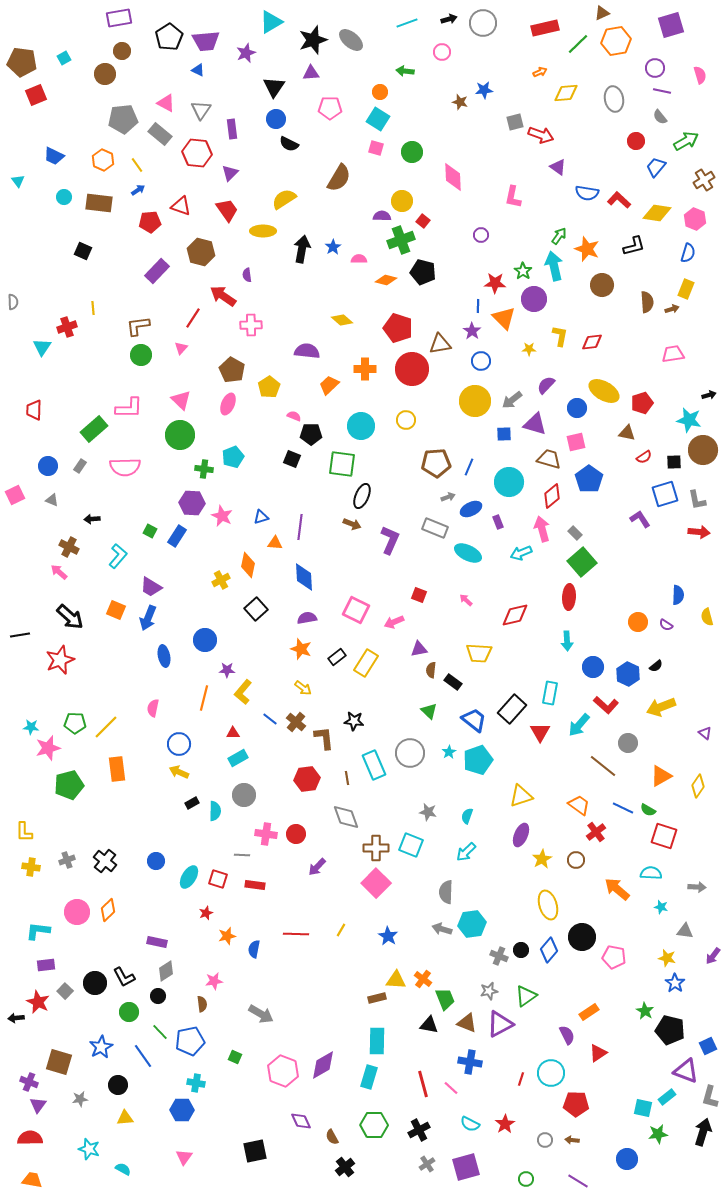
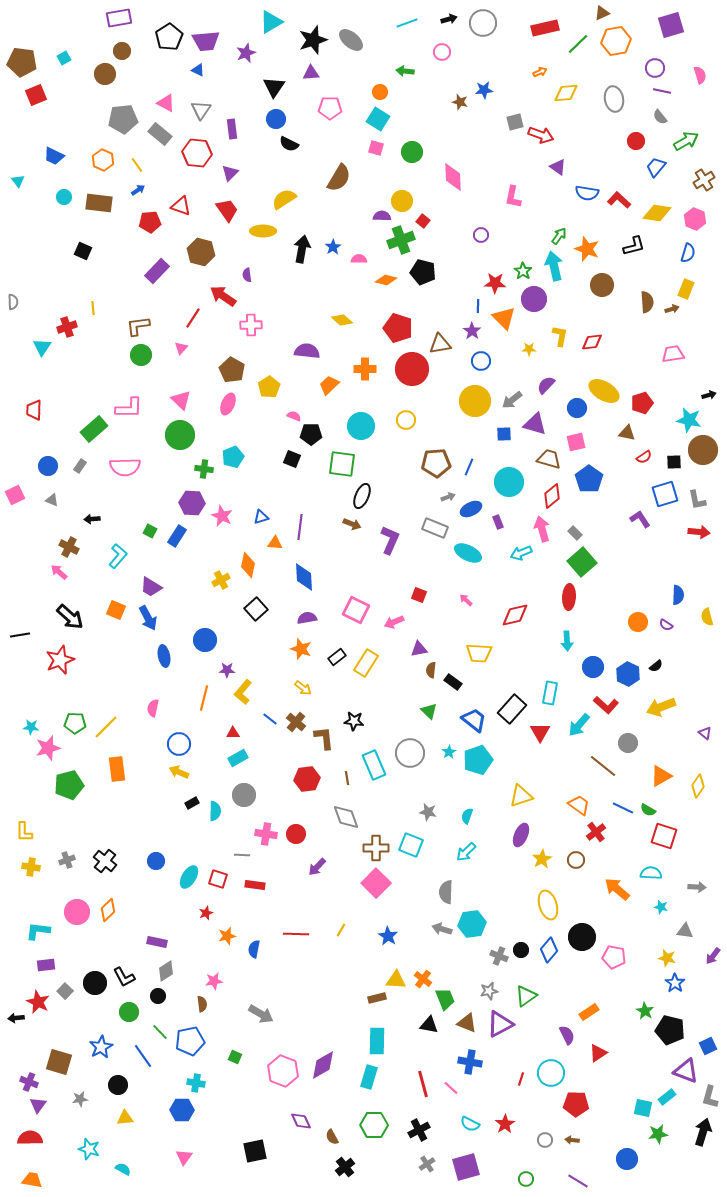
blue arrow at (148, 618): rotated 50 degrees counterclockwise
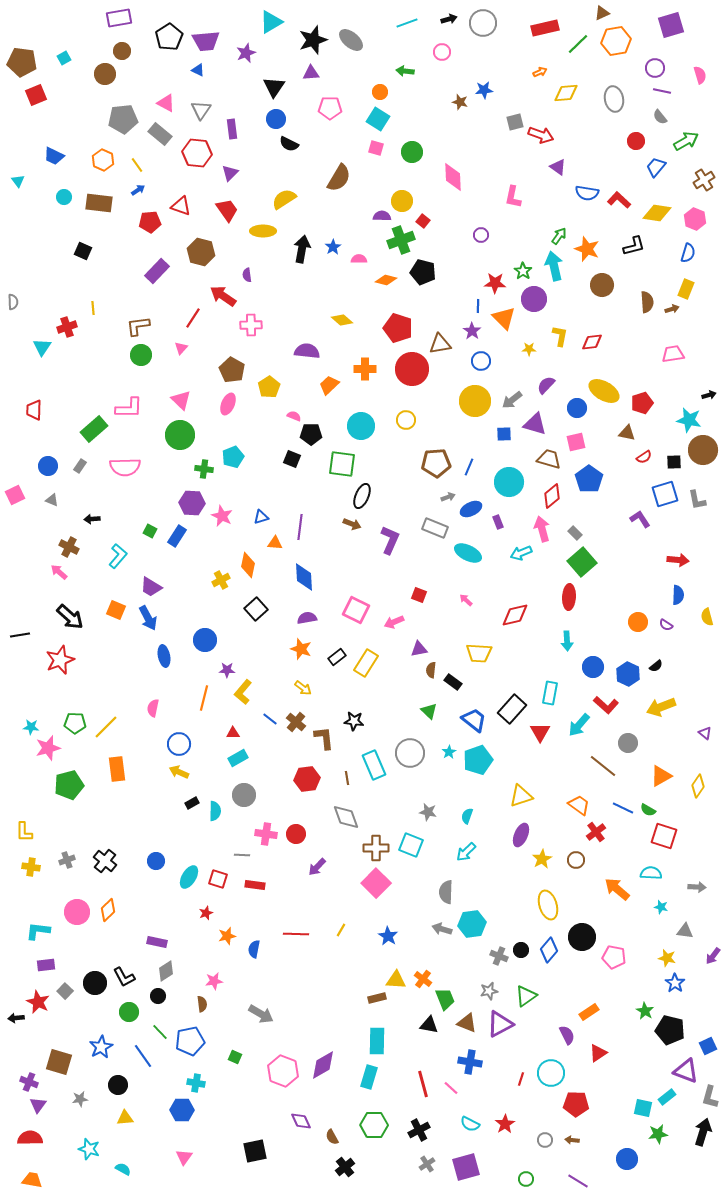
red arrow at (699, 532): moved 21 px left, 28 px down
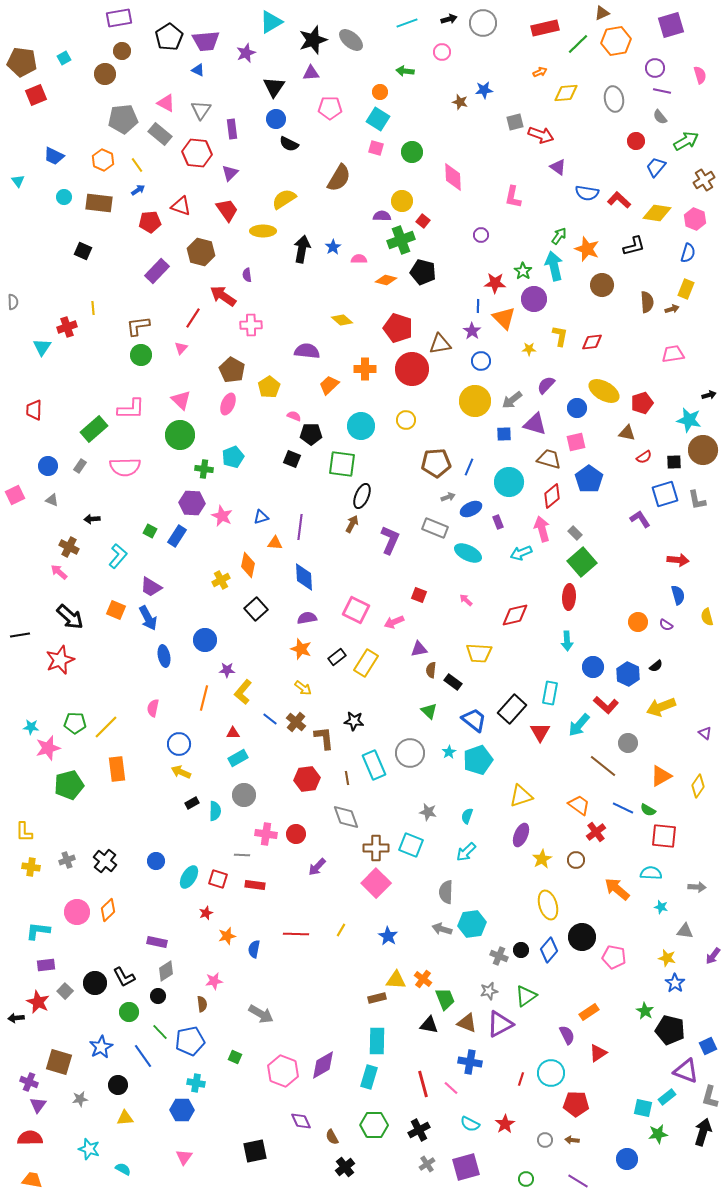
pink L-shape at (129, 408): moved 2 px right, 1 px down
brown arrow at (352, 524): rotated 84 degrees counterclockwise
blue semicircle at (678, 595): rotated 18 degrees counterclockwise
yellow arrow at (179, 772): moved 2 px right
red square at (664, 836): rotated 12 degrees counterclockwise
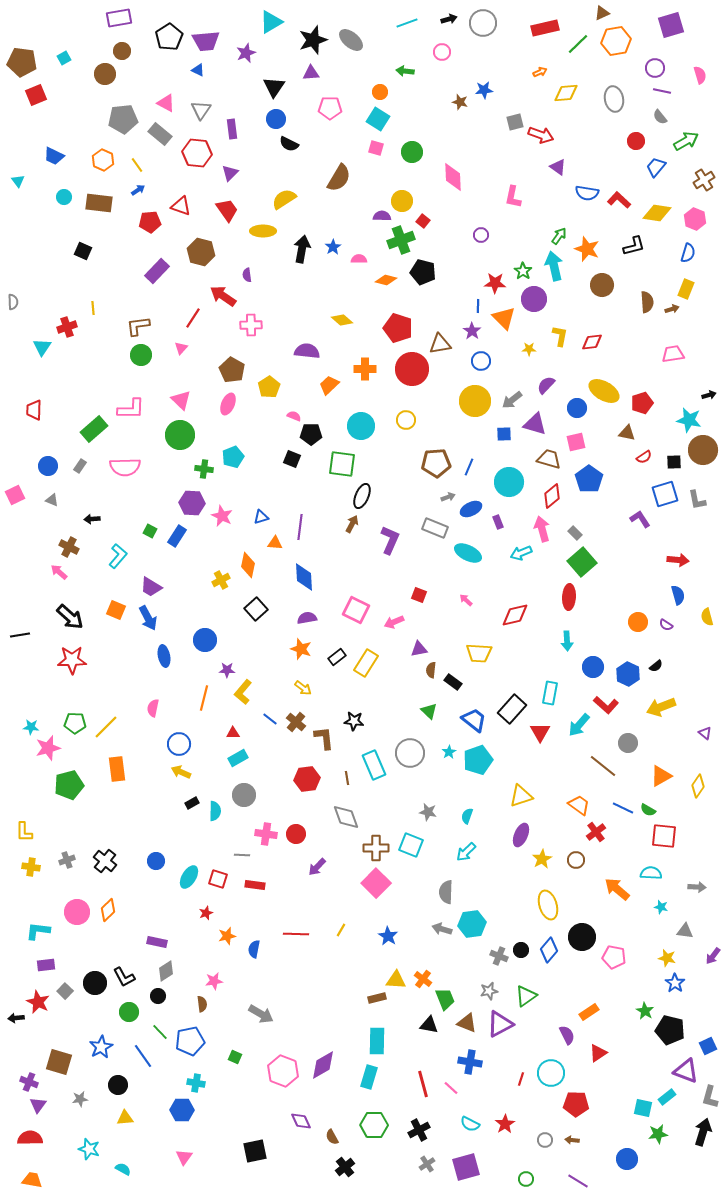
red star at (60, 660): moved 12 px right; rotated 20 degrees clockwise
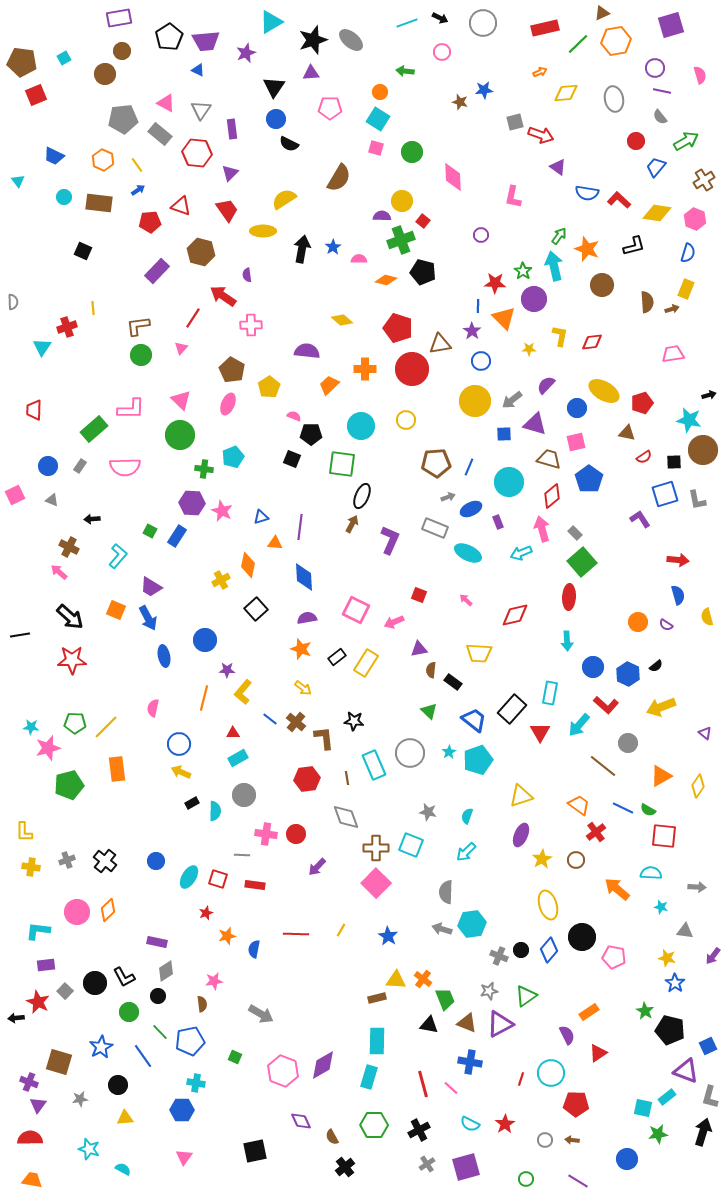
black arrow at (449, 19): moved 9 px left, 1 px up; rotated 42 degrees clockwise
pink star at (222, 516): moved 5 px up
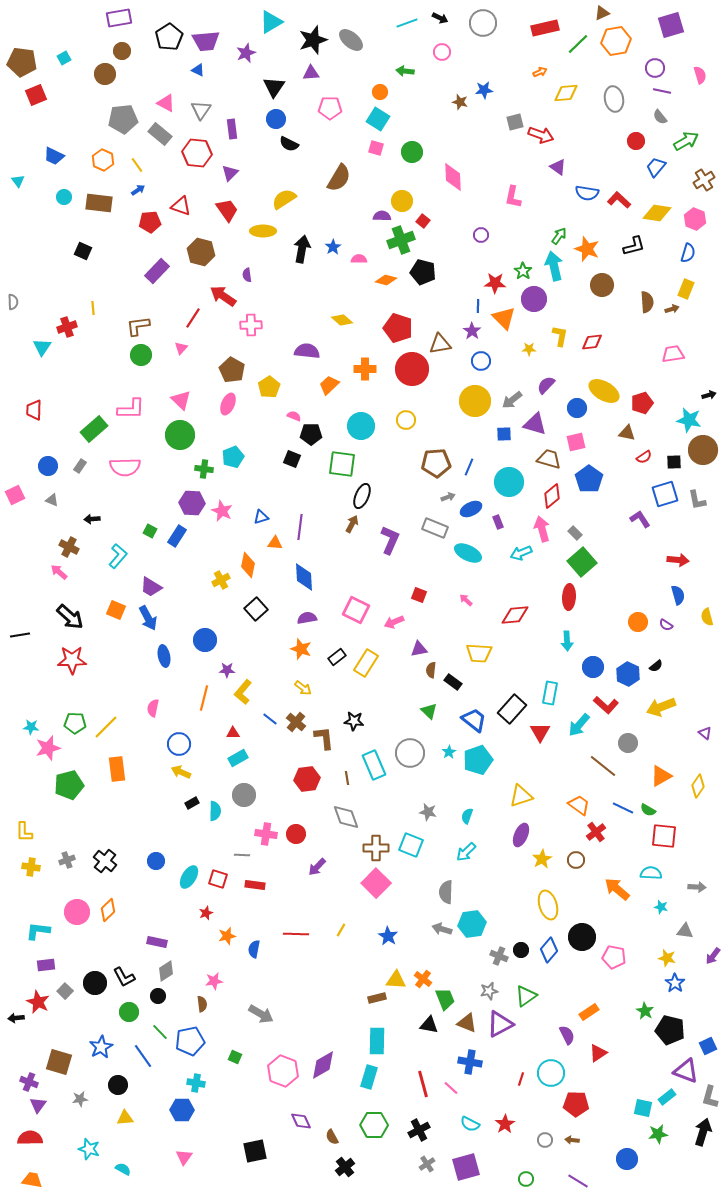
red diamond at (515, 615): rotated 8 degrees clockwise
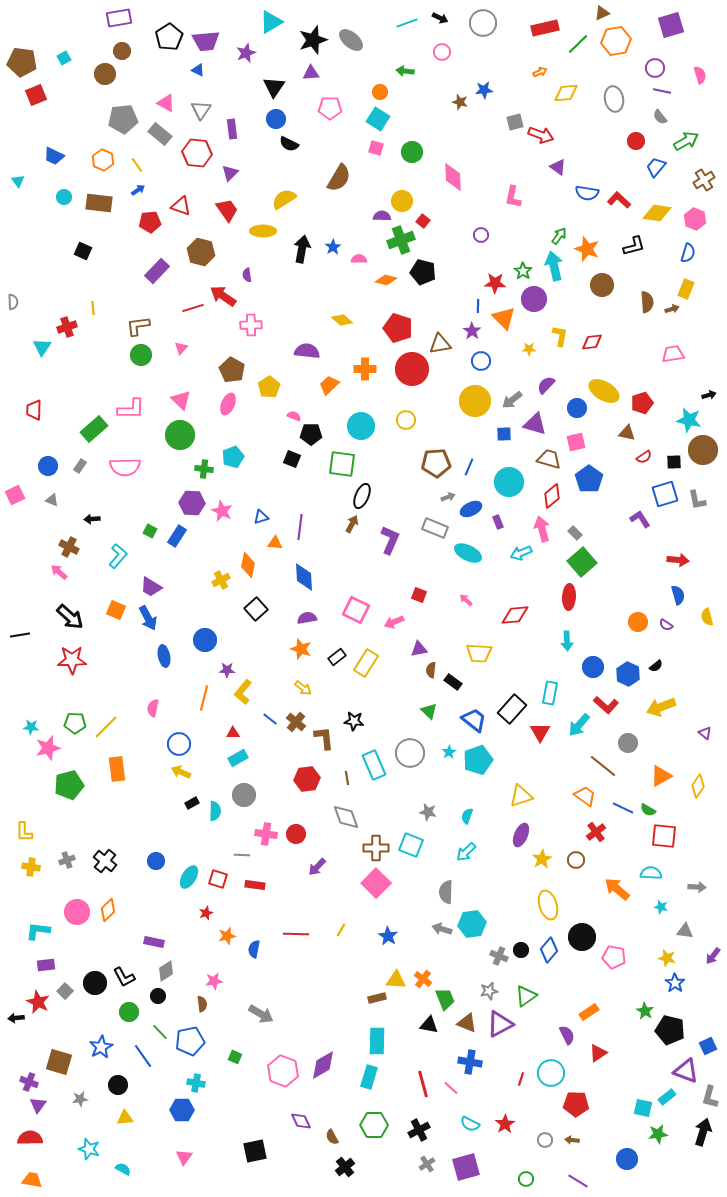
red line at (193, 318): moved 10 px up; rotated 40 degrees clockwise
orange trapezoid at (579, 805): moved 6 px right, 9 px up
purple rectangle at (157, 942): moved 3 px left
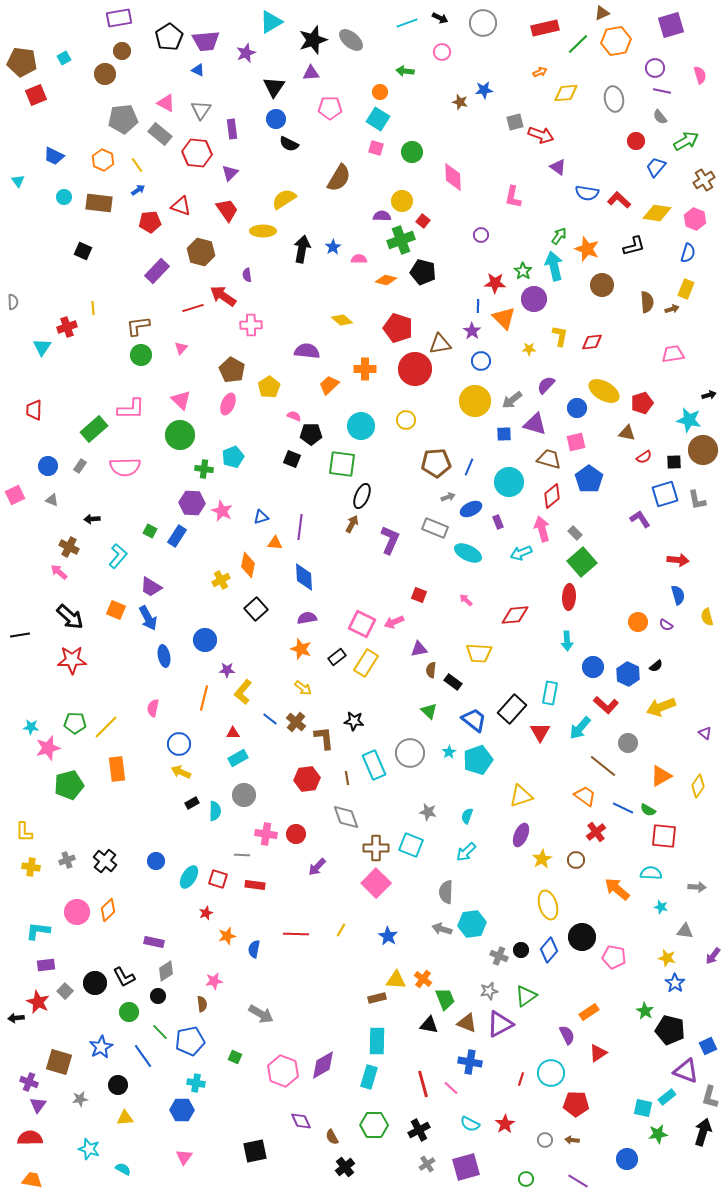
red circle at (412, 369): moved 3 px right
pink square at (356, 610): moved 6 px right, 14 px down
cyan arrow at (579, 725): moved 1 px right, 3 px down
